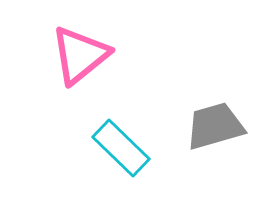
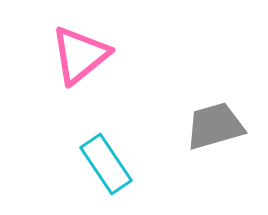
cyan rectangle: moved 15 px left, 16 px down; rotated 12 degrees clockwise
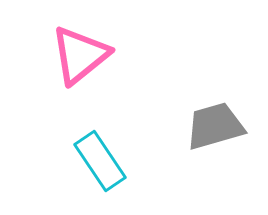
cyan rectangle: moved 6 px left, 3 px up
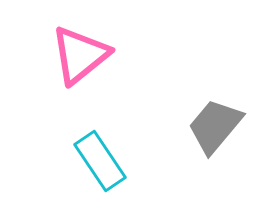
gray trapezoid: rotated 34 degrees counterclockwise
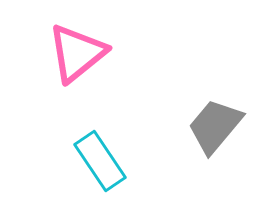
pink triangle: moved 3 px left, 2 px up
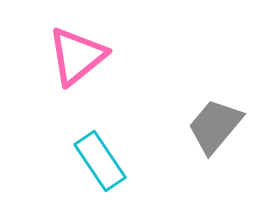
pink triangle: moved 3 px down
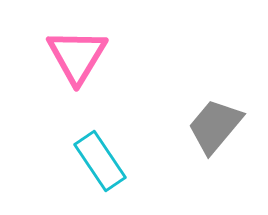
pink triangle: rotated 20 degrees counterclockwise
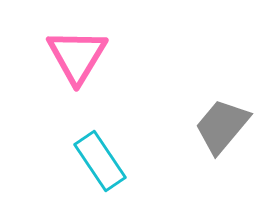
gray trapezoid: moved 7 px right
